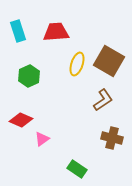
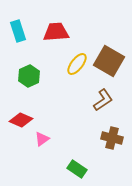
yellow ellipse: rotated 20 degrees clockwise
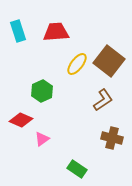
brown square: rotated 8 degrees clockwise
green hexagon: moved 13 px right, 15 px down
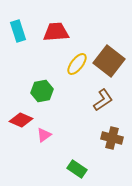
green hexagon: rotated 15 degrees clockwise
pink triangle: moved 2 px right, 4 px up
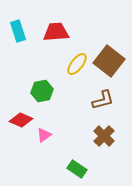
brown L-shape: rotated 20 degrees clockwise
brown cross: moved 8 px left, 2 px up; rotated 30 degrees clockwise
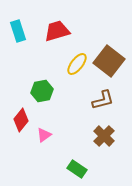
red trapezoid: moved 1 px right, 1 px up; rotated 12 degrees counterclockwise
red diamond: rotated 75 degrees counterclockwise
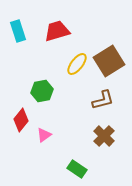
brown square: rotated 20 degrees clockwise
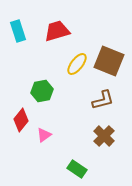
brown square: rotated 36 degrees counterclockwise
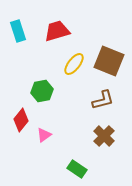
yellow ellipse: moved 3 px left
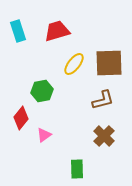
brown square: moved 2 px down; rotated 24 degrees counterclockwise
red diamond: moved 2 px up
green rectangle: rotated 54 degrees clockwise
